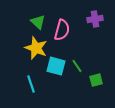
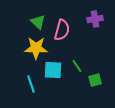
yellow star: rotated 20 degrees counterclockwise
cyan square: moved 3 px left, 4 px down; rotated 12 degrees counterclockwise
green square: moved 1 px left
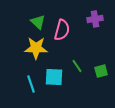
cyan square: moved 1 px right, 7 px down
green square: moved 6 px right, 9 px up
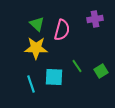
green triangle: moved 1 px left, 2 px down
green square: rotated 16 degrees counterclockwise
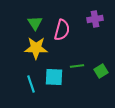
green triangle: moved 2 px left, 1 px up; rotated 14 degrees clockwise
green line: rotated 64 degrees counterclockwise
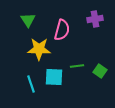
green triangle: moved 7 px left, 3 px up
yellow star: moved 3 px right, 1 px down
green square: moved 1 px left; rotated 24 degrees counterclockwise
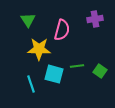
cyan square: moved 3 px up; rotated 12 degrees clockwise
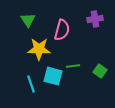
green line: moved 4 px left
cyan square: moved 1 px left, 2 px down
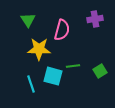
green square: rotated 24 degrees clockwise
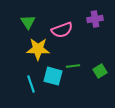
green triangle: moved 2 px down
pink semicircle: rotated 55 degrees clockwise
yellow star: moved 1 px left
